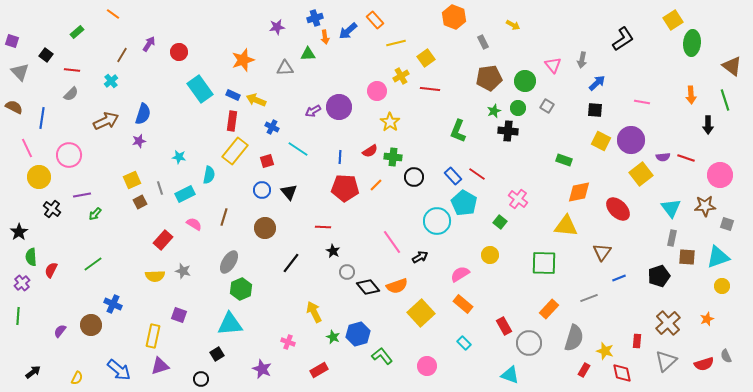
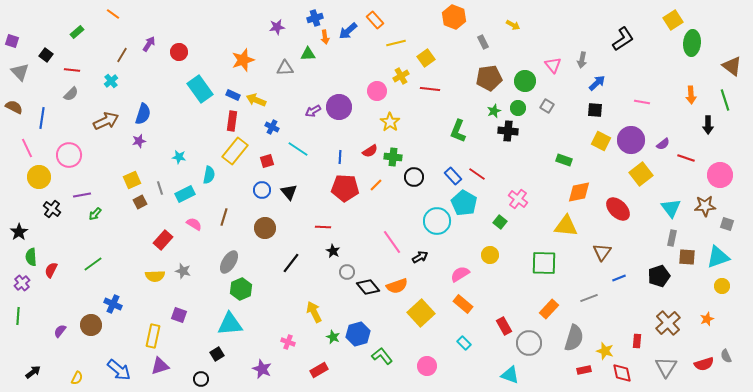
purple semicircle at (663, 157): moved 13 px up; rotated 32 degrees counterclockwise
gray triangle at (666, 361): moved 6 px down; rotated 15 degrees counterclockwise
red rectangle at (584, 370): rotated 48 degrees clockwise
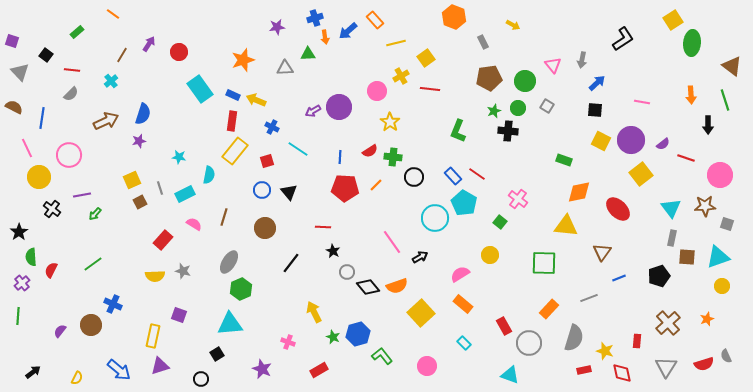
cyan circle at (437, 221): moved 2 px left, 3 px up
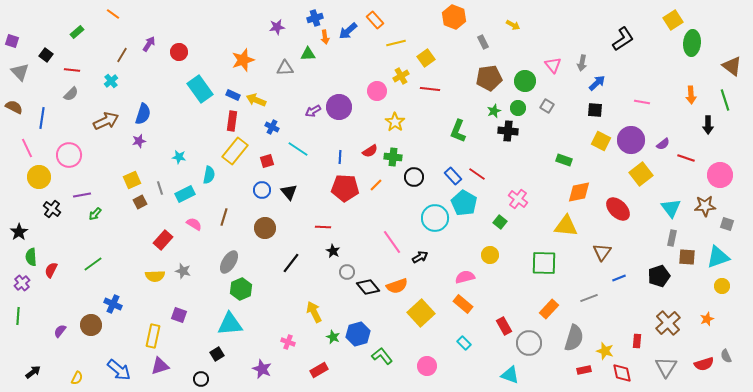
gray arrow at (582, 60): moved 3 px down
yellow star at (390, 122): moved 5 px right
pink semicircle at (460, 274): moved 5 px right, 3 px down; rotated 18 degrees clockwise
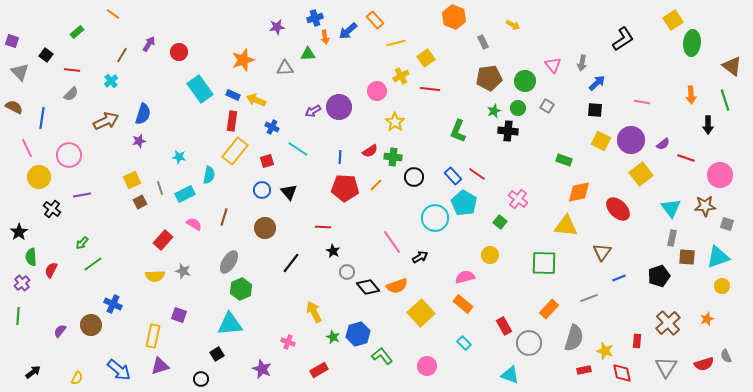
green arrow at (95, 214): moved 13 px left, 29 px down
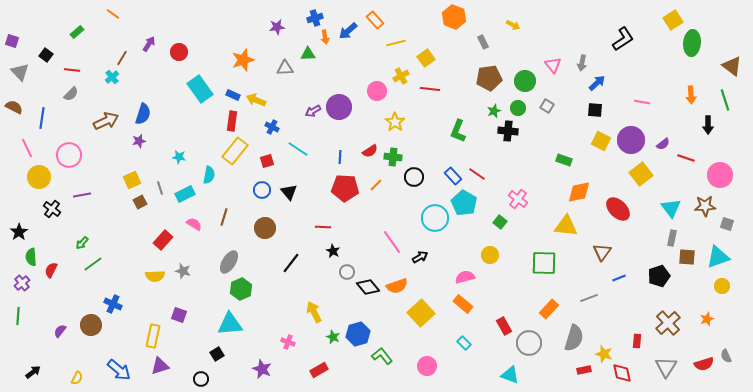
brown line at (122, 55): moved 3 px down
cyan cross at (111, 81): moved 1 px right, 4 px up
yellow star at (605, 351): moved 1 px left, 3 px down
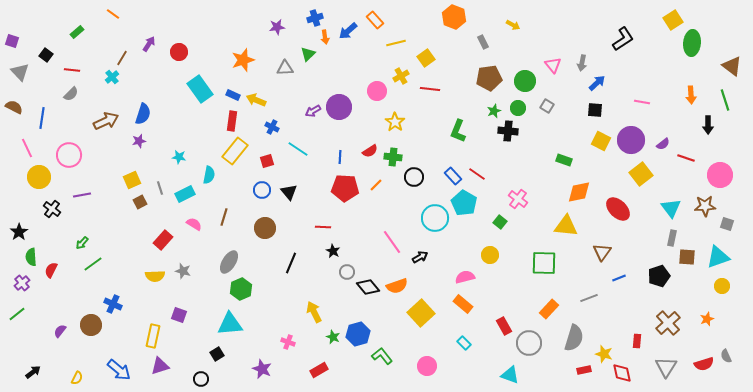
green triangle at (308, 54): rotated 42 degrees counterclockwise
black line at (291, 263): rotated 15 degrees counterclockwise
green line at (18, 316): moved 1 px left, 2 px up; rotated 48 degrees clockwise
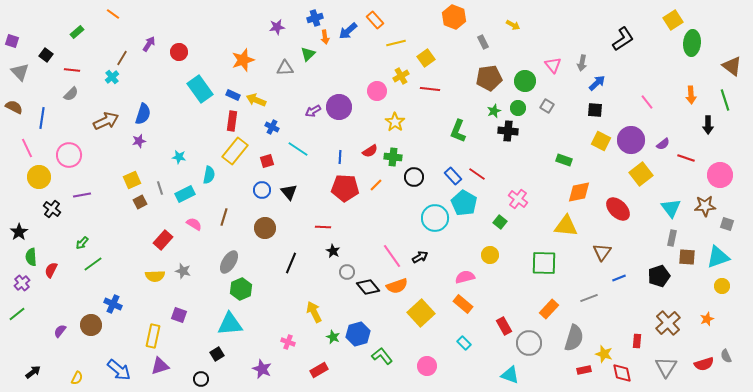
pink line at (642, 102): moved 5 px right; rotated 42 degrees clockwise
pink line at (392, 242): moved 14 px down
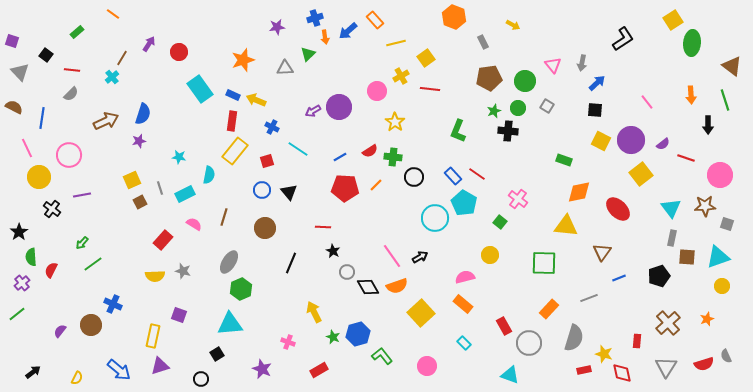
blue line at (340, 157): rotated 56 degrees clockwise
black diamond at (368, 287): rotated 10 degrees clockwise
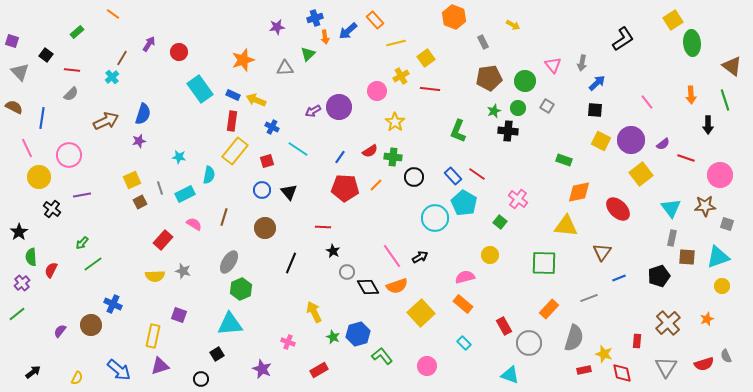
green ellipse at (692, 43): rotated 10 degrees counterclockwise
blue line at (340, 157): rotated 24 degrees counterclockwise
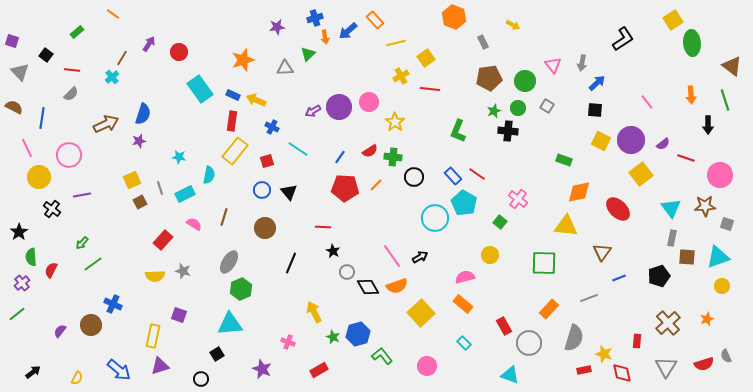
pink circle at (377, 91): moved 8 px left, 11 px down
brown arrow at (106, 121): moved 3 px down
